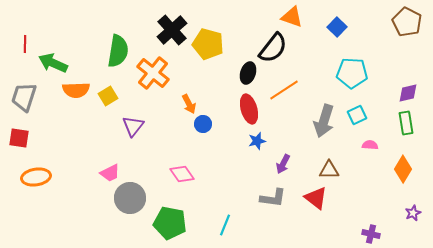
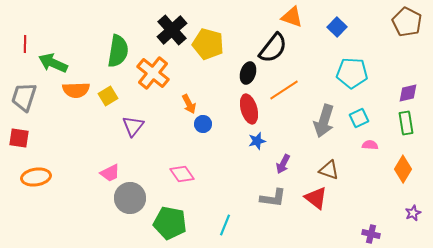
cyan square: moved 2 px right, 3 px down
brown triangle: rotated 20 degrees clockwise
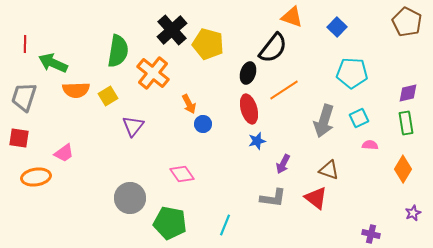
pink trapezoid: moved 46 px left, 20 px up; rotated 10 degrees counterclockwise
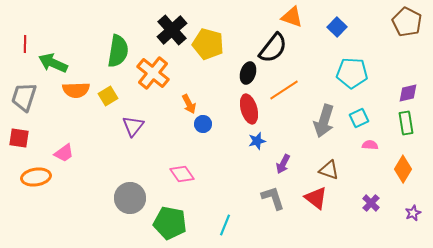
gray L-shape: rotated 116 degrees counterclockwise
purple cross: moved 31 px up; rotated 30 degrees clockwise
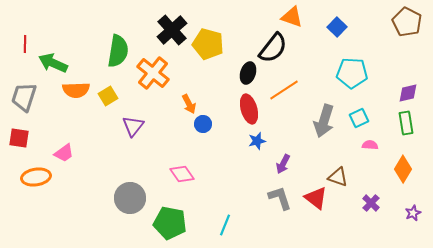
brown triangle: moved 9 px right, 7 px down
gray L-shape: moved 7 px right
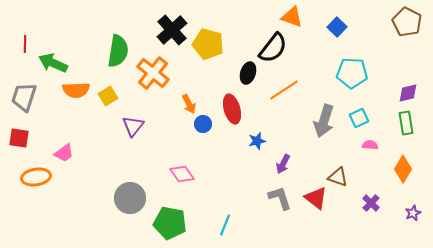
red ellipse: moved 17 px left
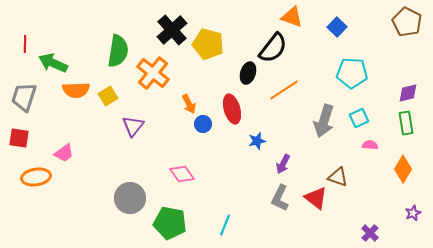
gray L-shape: rotated 136 degrees counterclockwise
purple cross: moved 1 px left, 30 px down
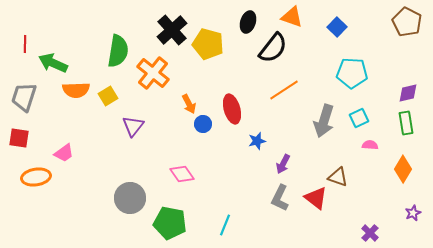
black ellipse: moved 51 px up
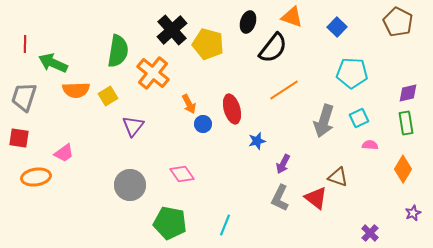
brown pentagon: moved 9 px left
gray circle: moved 13 px up
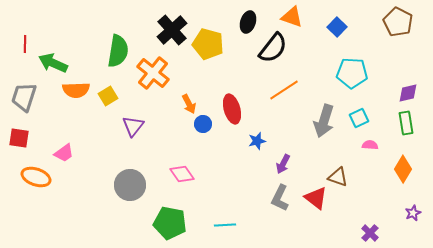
orange ellipse: rotated 28 degrees clockwise
cyan line: rotated 65 degrees clockwise
